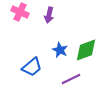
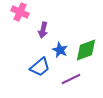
purple arrow: moved 6 px left, 15 px down
blue trapezoid: moved 8 px right
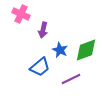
pink cross: moved 1 px right, 2 px down
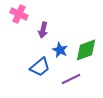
pink cross: moved 2 px left
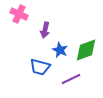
purple arrow: moved 2 px right
blue trapezoid: rotated 55 degrees clockwise
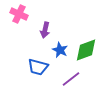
blue trapezoid: moved 2 px left
purple line: rotated 12 degrees counterclockwise
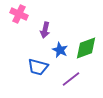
green diamond: moved 2 px up
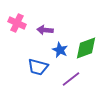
pink cross: moved 2 px left, 9 px down
purple arrow: rotated 84 degrees clockwise
